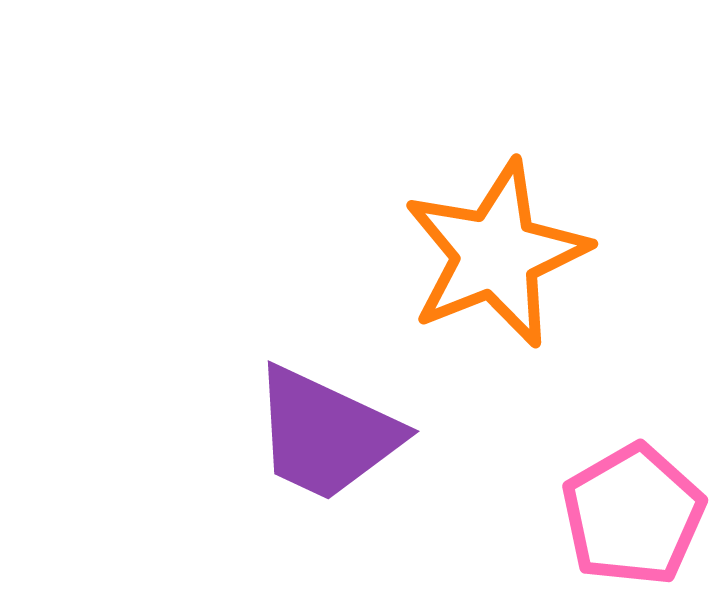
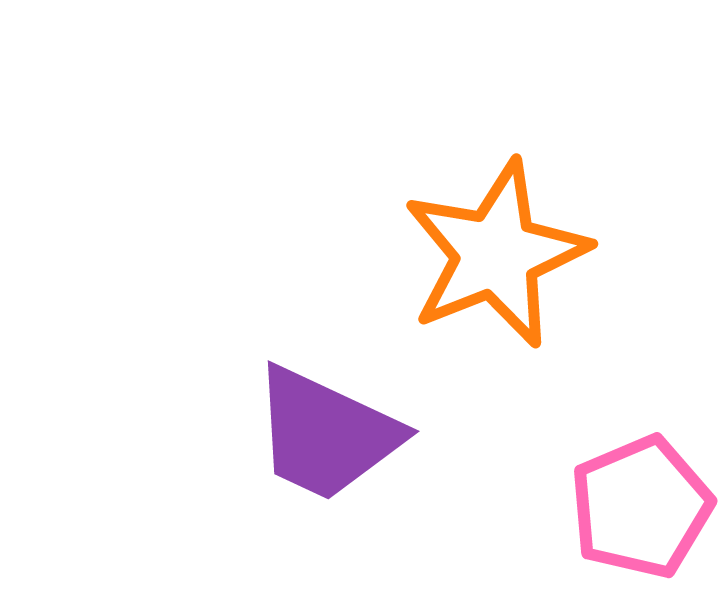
pink pentagon: moved 8 px right, 8 px up; rotated 7 degrees clockwise
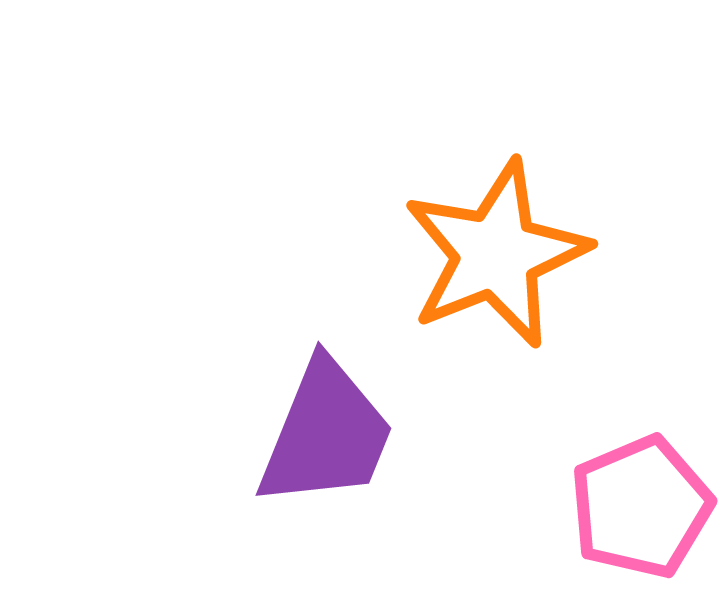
purple trapezoid: rotated 93 degrees counterclockwise
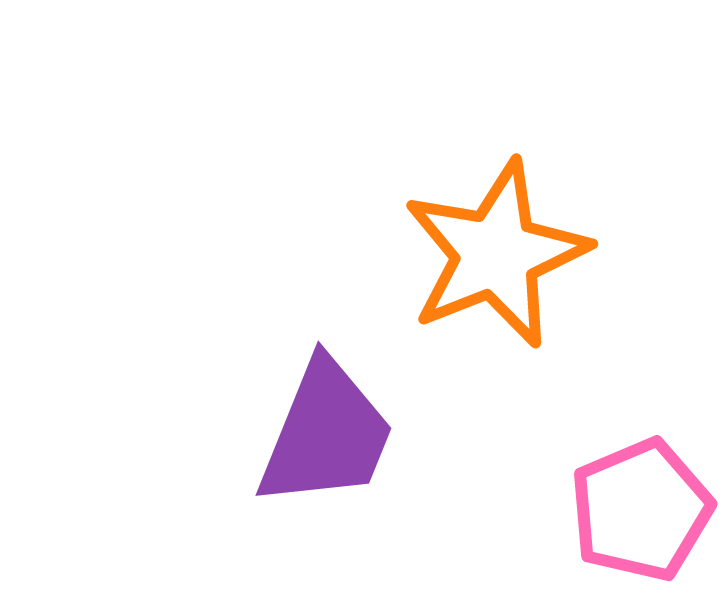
pink pentagon: moved 3 px down
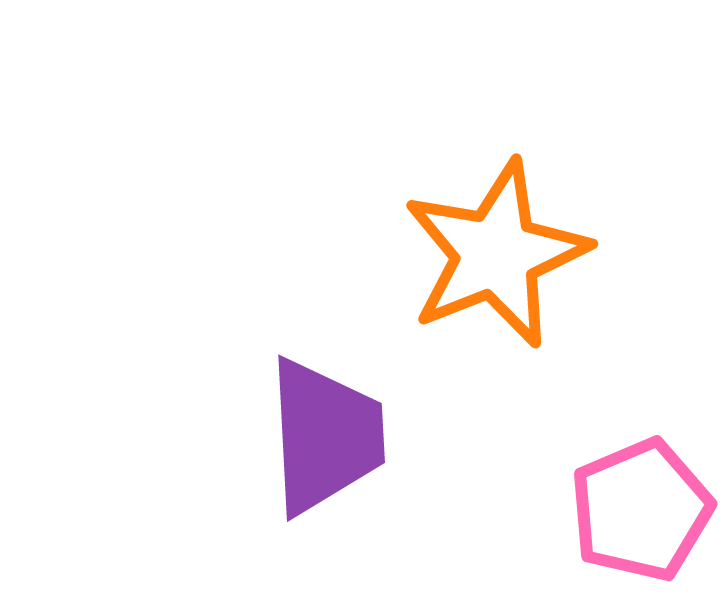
purple trapezoid: moved 1 px left, 2 px down; rotated 25 degrees counterclockwise
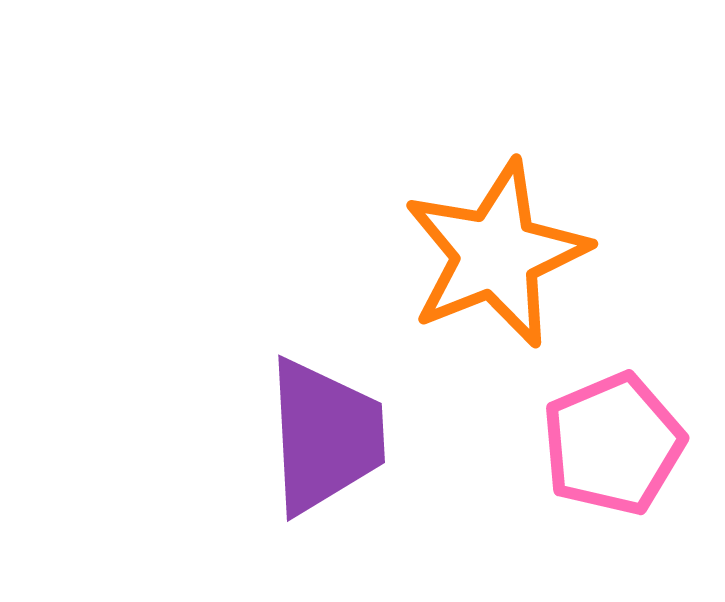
pink pentagon: moved 28 px left, 66 px up
